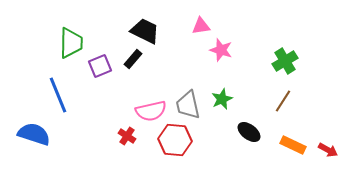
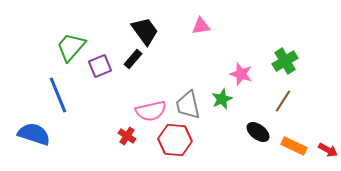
black trapezoid: rotated 28 degrees clockwise
green trapezoid: moved 4 px down; rotated 140 degrees counterclockwise
pink star: moved 20 px right, 24 px down
black ellipse: moved 9 px right
orange rectangle: moved 1 px right, 1 px down
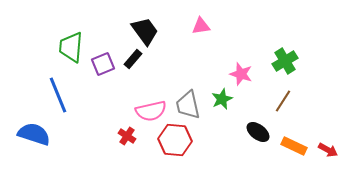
green trapezoid: rotated 36 degrees counterclockwise
purple square: moved 3 px right, 2 px up
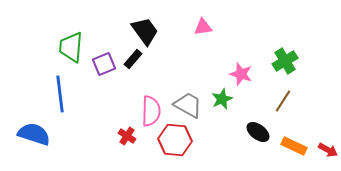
pink triangle: moved 2 px right, 1 px down
purple square: moved 1 px right
blue line: moved 2 px right, 1 px up; rotated 15 degrees clockwise
gray trapezoid: rotated 132 degrees clockwise
pink semicircle: rotated 76 degrees counterclockwise
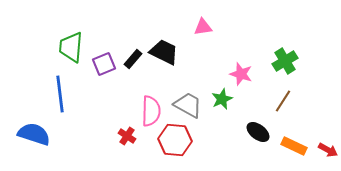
black trapezoid: moved 19 px right, 21 px down; rotated 28 degrees counterclockwise
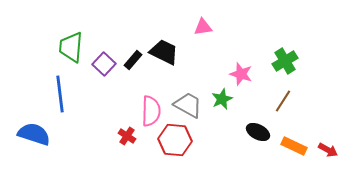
black rectangle: moved 1 px down
purple square: rotated 25 degrees counterclockwise
black ellipse: rotated 10 degrees counterclockwise
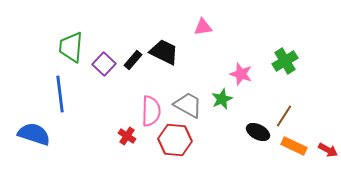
brown line: moved 1 px right, 15 px down
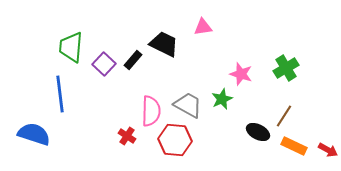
black trapezoid: moved 8 px up
green cross: moved 1 px right, 7 px down
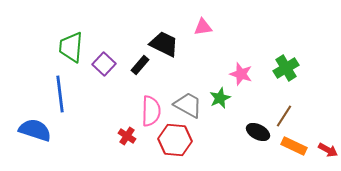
black rectangle: moved 7 px right, 5 px down
green star: moved 2 px left, 1 px up
blue semicircle: moved 1 px right, 4 px up
